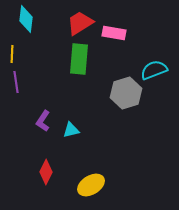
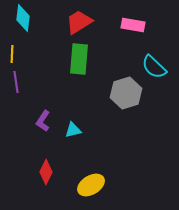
cyan diamond: moved 3 px left, 1 px up
red trapezoid: moved 1 px left, 1 px up
pink rectangle: moved 19 px right, 8 px up
cyan semicircle: moved 3 px up; rotated 116 degrees counterclockwise
cyan triangle: moved 2 px right
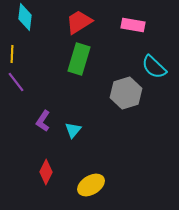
cyan diamond: moved 2 px right, 1 px up
green rectangle: rotated 12 degrees clockwise
purple line: rotated 30 degrees counterclockwise
cyan triangle: rotated 36 degrees counterclockwise
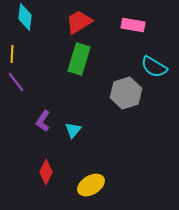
cyan semicircle: rotated 12 degrees counterclockwise
